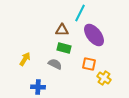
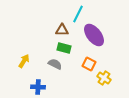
cyan line: moved 2 px left, 1 px down
yellow arrow: moved 1 px left, 2 px down
orange square: rotated 16 degrees clockwise
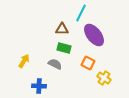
cyan line: moved 3 px right, 1 px up
brown triangle: moved 1 px up
orange square: moved 1 px left, 1 px up
blue cross: moved 1 px right, 1 px up
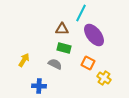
yellow arrow: moved 1 px up
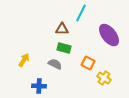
purple ellipse: moved 15 px right
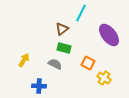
brown triangle: rotated 40 degrees counterclockwise
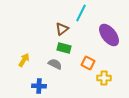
yellow cross: rotated 32 degrees counterclockwise
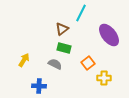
orange square: rotated 24 degrees clockwise
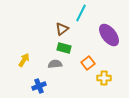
gray semicircle: rotated 32 degrees counterclockwise
blue cross: rotated 24 degrees counterclockwise
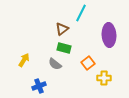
purple ellipse: rotated 35 degrees clockwise
gray semicircle: rotated 136 degrees counterclockwise
